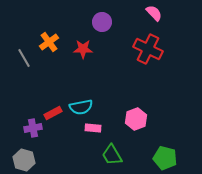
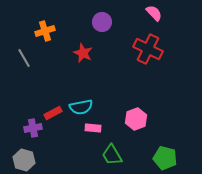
orange cross: moved 4 px left, 11 px up; rotated 18 degrees clockwise
red star: moved 4 px down; rotated 24 degrees clockwise
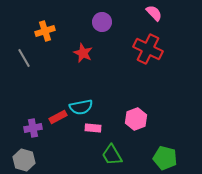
red rectangle: moved 5 px right, 4 px down
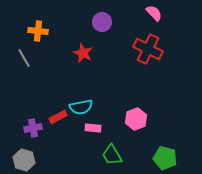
orange cross: moved 7 px left; rotated 24 degrees clockwise
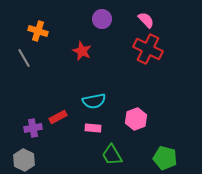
pink semicircle: moved 8 px left, 7 px down
purple circle: moved 3 px up
orange cross: rotated 12 degrees clockwise
red star: moved 1 px left, 2 px up
cyan semicircle: moved 13 px right, 6 px up
gray hexagon: rotated 10 degrees clockwise
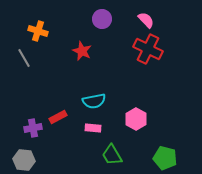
pink hexagon: rotated 10 degrees counterclockwise
gray hexagon: rotated 20 degrees counterclockwise
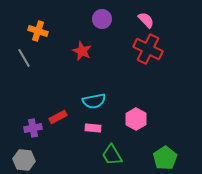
green pentagon: rotated 25 degrees clockwise
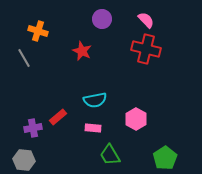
red cross: moved 2 px left; rotated 12 degrees counterclockwise
cyan semicircle: moved 1 px right, 1 px up
red rectangle: rotated 12 degrees counterclockwise
green trapezoid: moved 2 px left
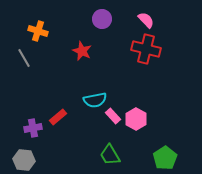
pink rectangle: moved 20 px right, 12 px up; rotated 42 degrees clockwise
